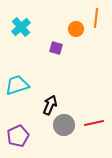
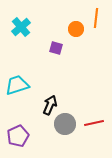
gray circle: moved 1 px right, 1 px up
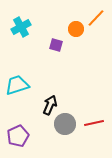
orange line: rotated 36 degrees clockwise
cyan cross: rotated 12 degrees clockwise
purple square: moved 3 px up
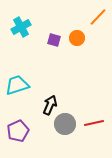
orange line: moved 2 px right, 1 px up
orange circle: moved 1 px right, 9 px down
purple square: moved 2 px left, 5 px up
purple pentagon: moved 5 px up
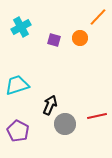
orange circle: moved 3 px right
red line: moved 3 px right, 7 px up
purple pentagon: rotated 20 degrees counterclockwise
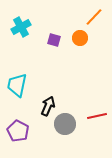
orange line: moved 4 px left
cyan trapezoid: rotated 60 degrees counterclockwise
black arrow: moved 2 px left, 1 px down
